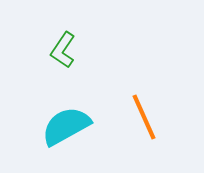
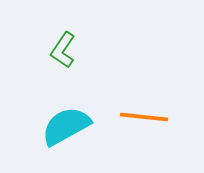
orange line: rotated 60 degrees counterclockwise
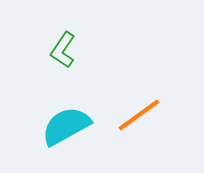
orange line: moved 5 px left, 2 px up; rotated 42 degrees counterclockwise
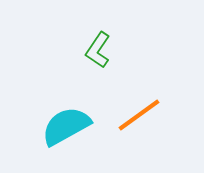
green L-shape: moved 35 px right
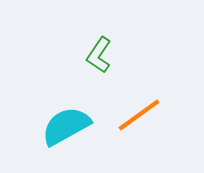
green L-shape: moved 1 px right, 5 px down
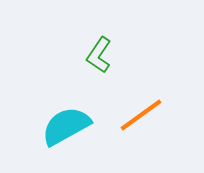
orange line: moved 2 px right
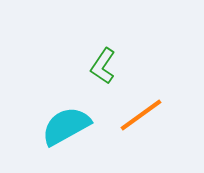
green L-shape: moved 4 px right, 11 px down
